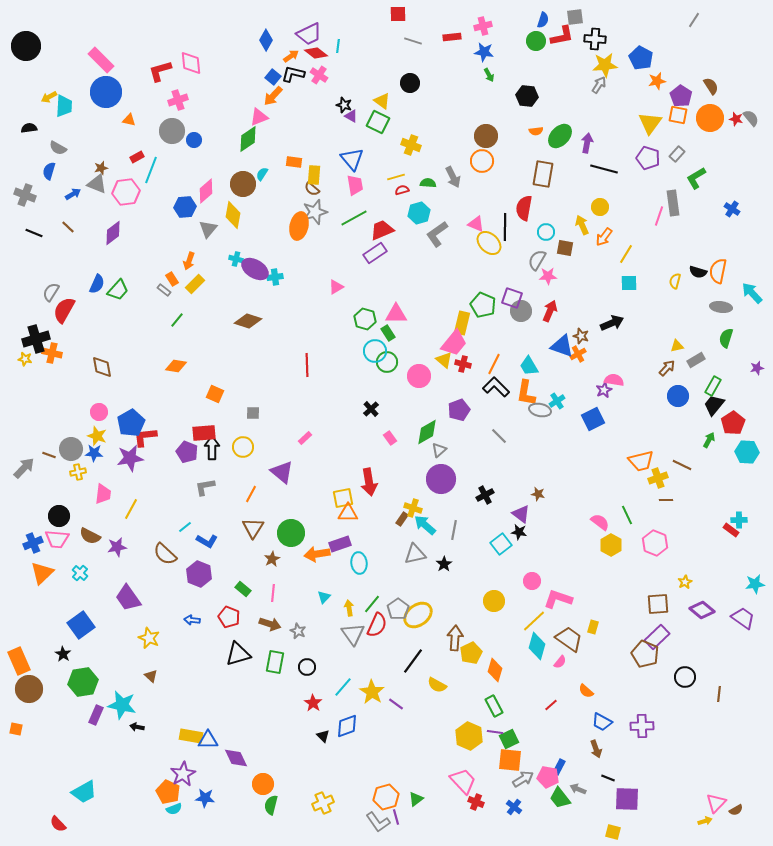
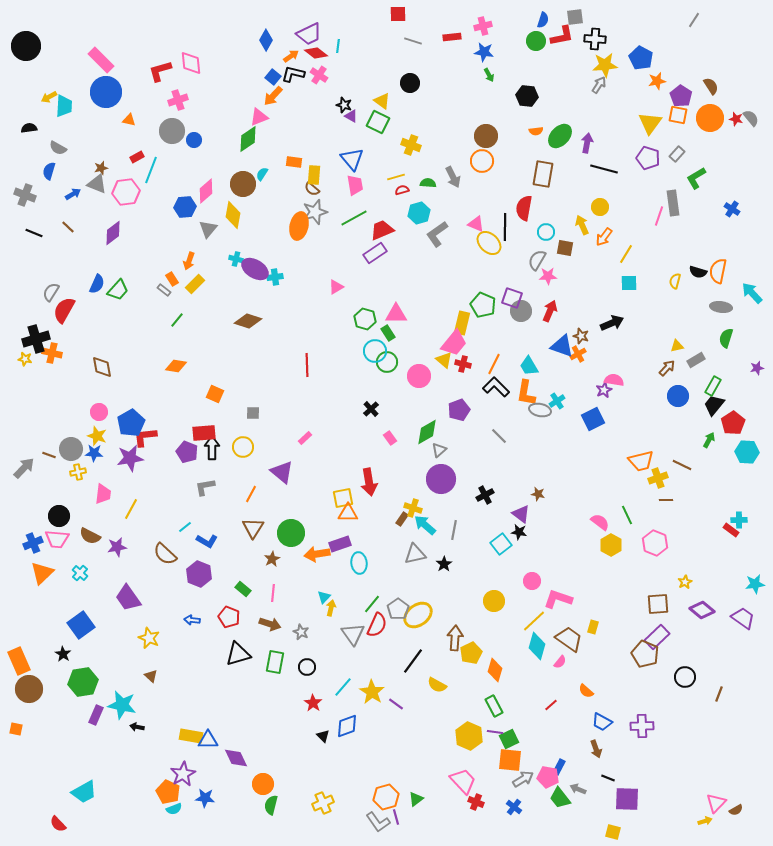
yellow arrow at (349, 608): moved 18 px left; rotated 21 degrees clockwise
gray star at (298, 631): moved 3 px right, 1 px down
brown line at (719, 694): rotated 14 degrees clockwise
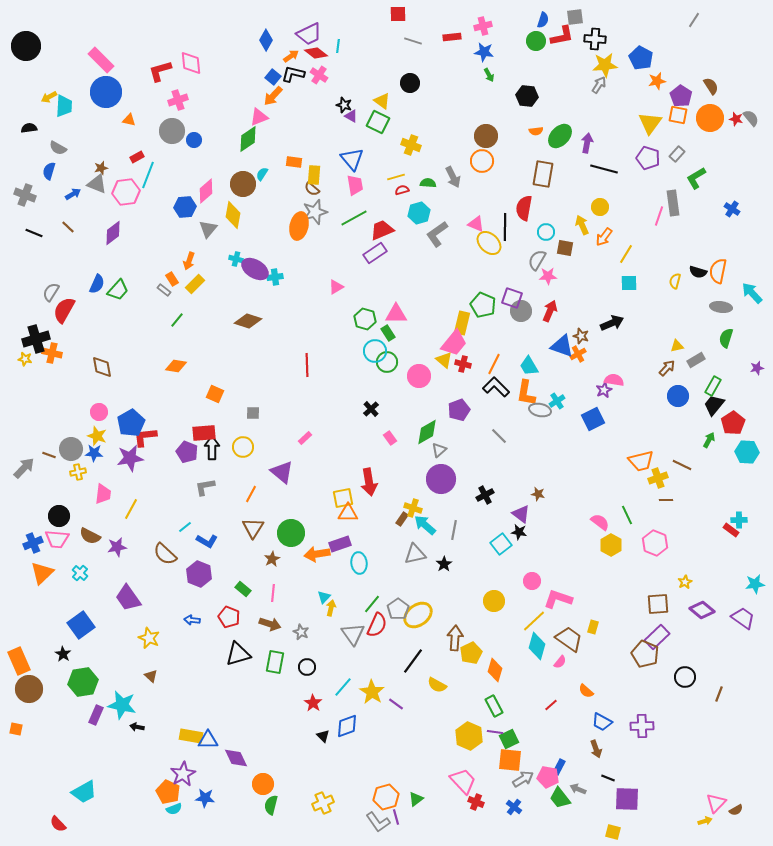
cyan line at (151, 170): moved 3 px left, 5 px down
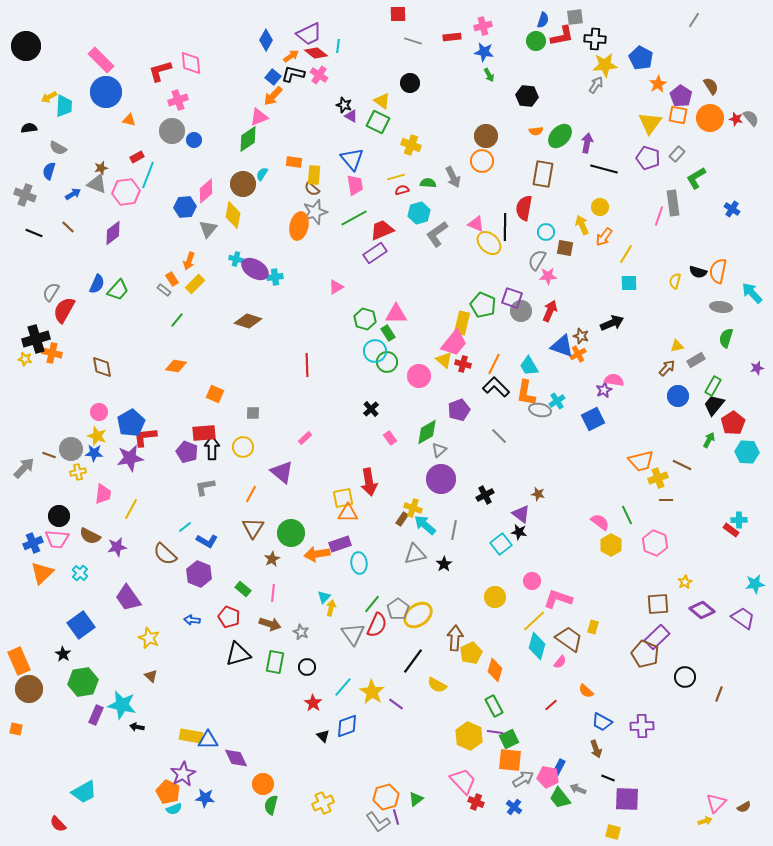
orange star at (657, 81): moved 1 px right, 3 px down; rotated 18 degrees counterclockwise
gray arrow at (599, 85): moved 3 px left
yellow circle at (494, 601): moved 1 px right, 4 px up
brown semicircle at (736, 810): moved 8 px right, 3 px up
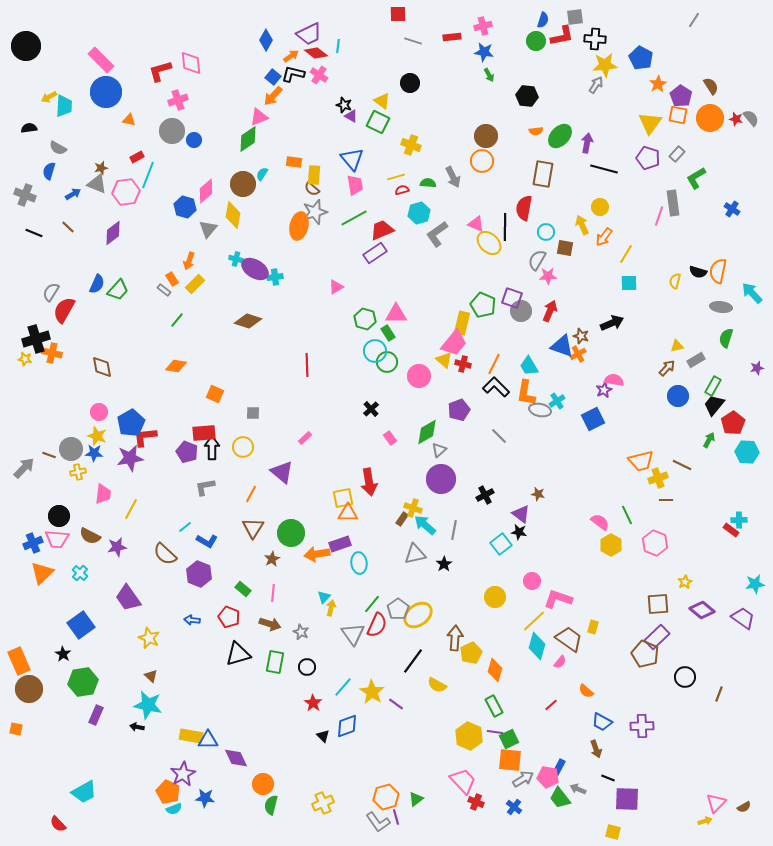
blue hexagon at (185, 207): rotated 20 degrees clockwise
cyan star at (122, 705): moved 26 px right
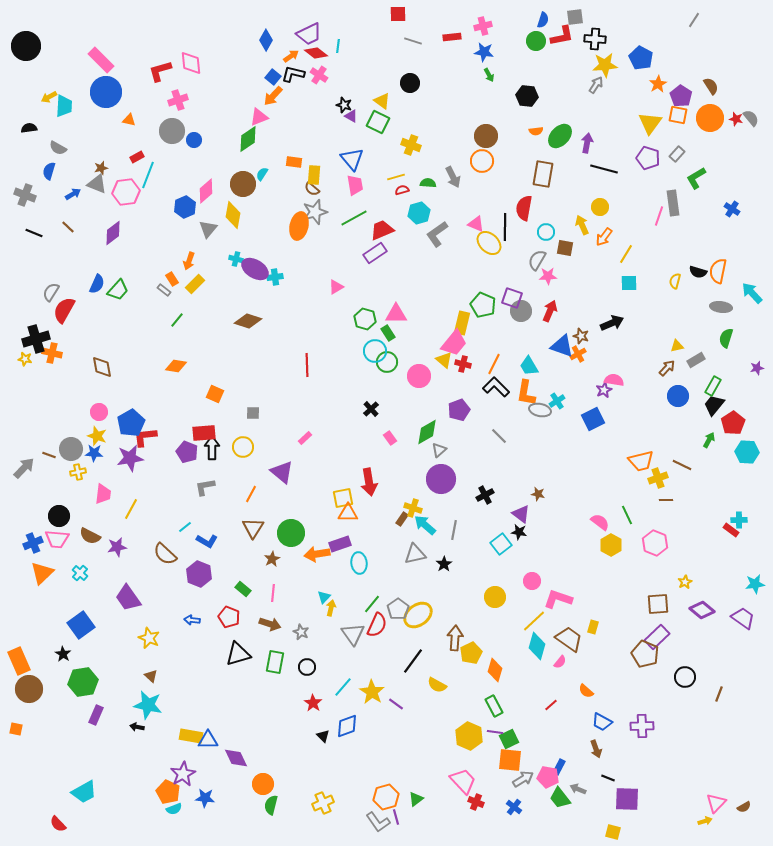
blue hexagon at (185, 207): rotated 20 degrees clockwise
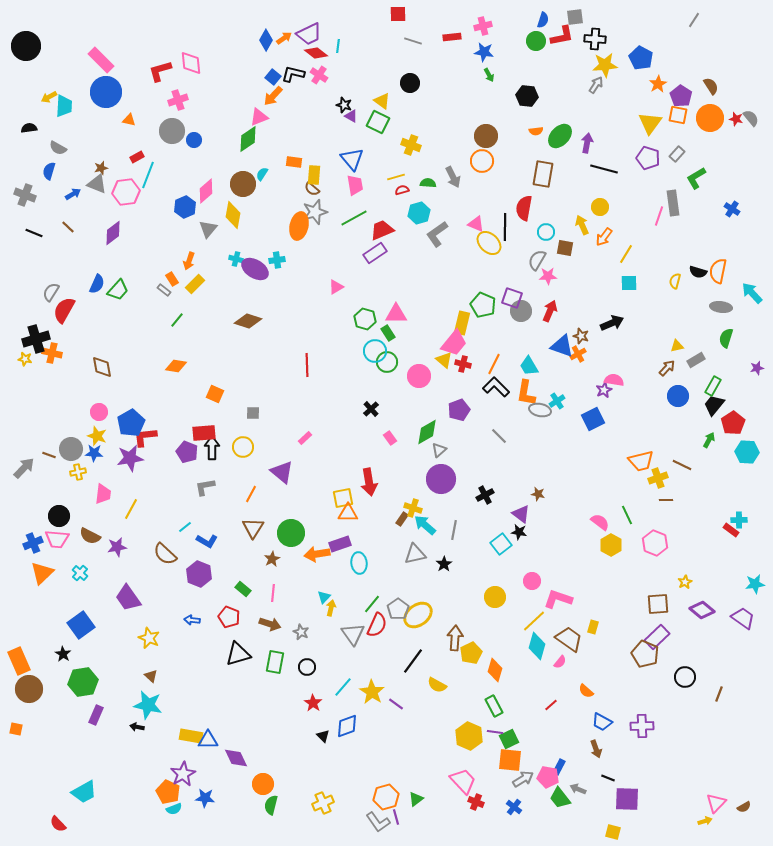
orange arrow at (291, 56): moved 7 px left, 18 px up
cyan cross at (275, 277): moved 2 px right, 17 px up
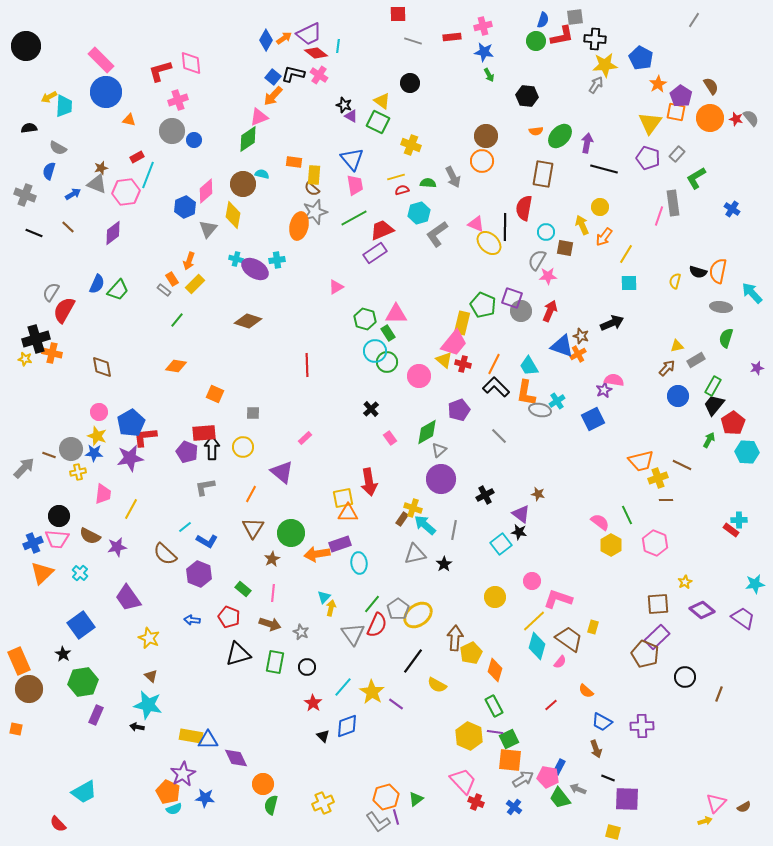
orange square at (678, 115): moved 2 px left, 3 px up
cyan semicircle at (262, 174): rotated 72 degrees clockwise
